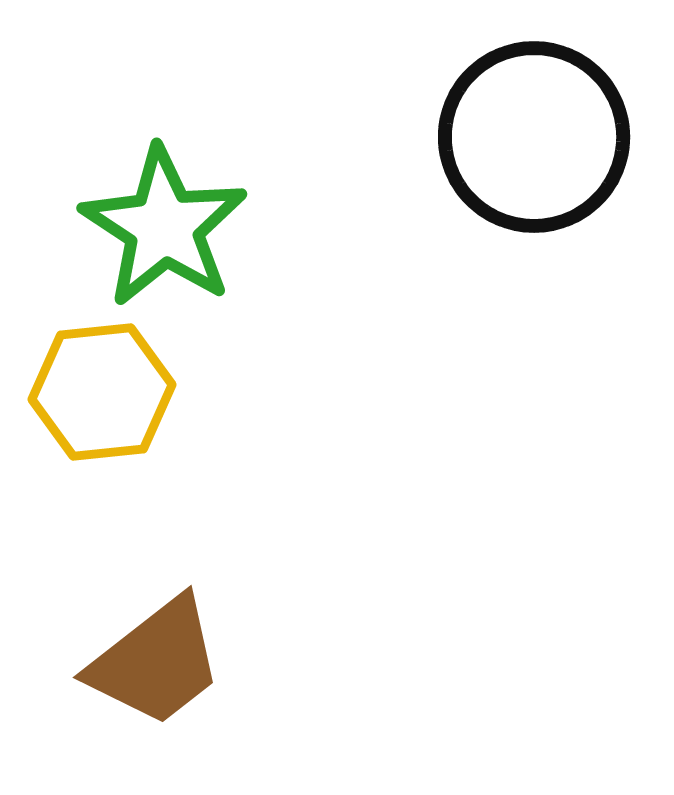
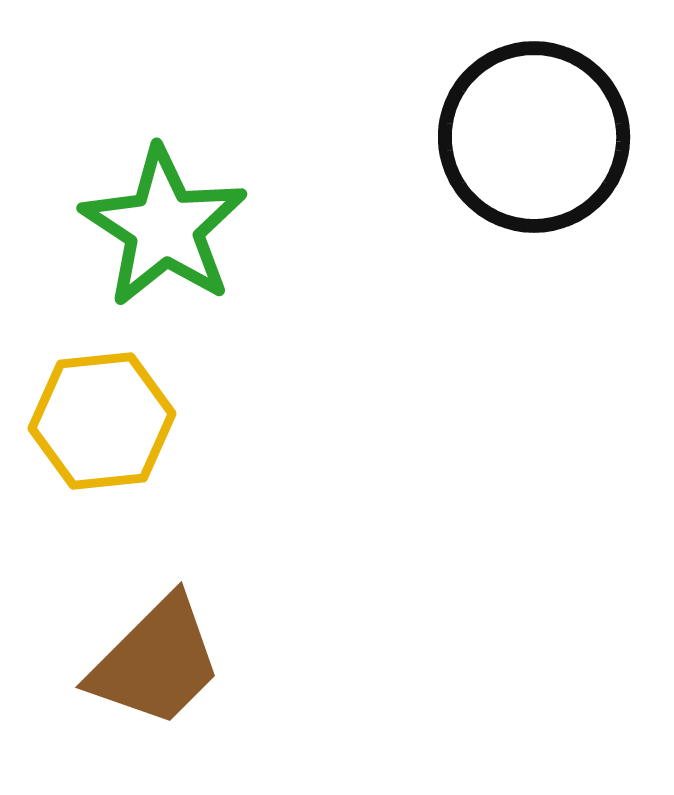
yellow hexagon: moved 29 px down
brown trapezoid: rotated 7 degrees counterclockwise
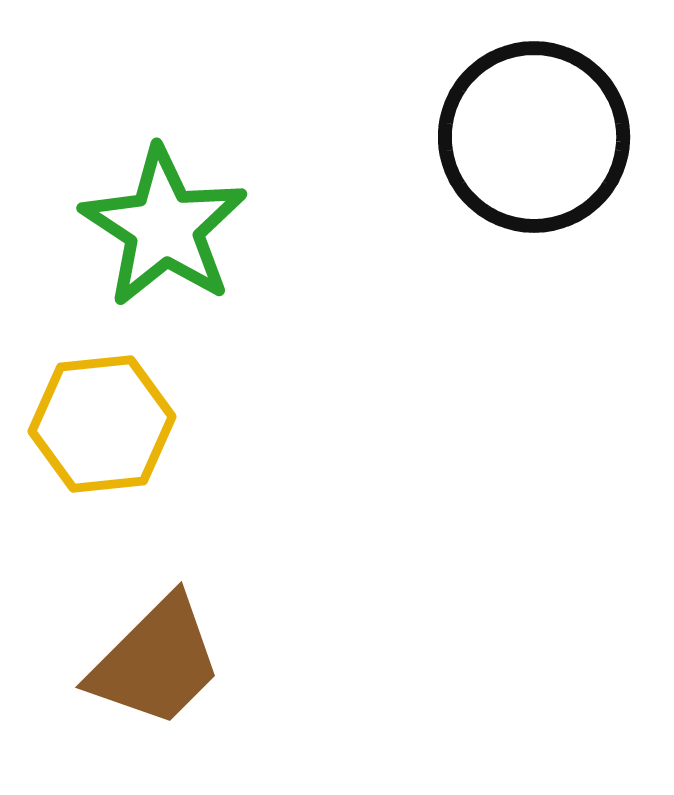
yellow hexagon: moved 3 px down
